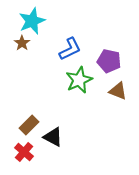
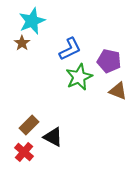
green star: moved 3 px up
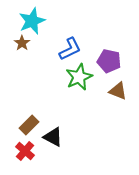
red cross: moved 1 px right, 1 px up
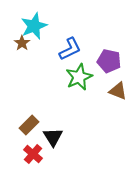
cyan star: moved 2 px right, 5 px down
black triangle: rotated 30 degrees clockwise
red cross: moved 8 px right, 3 px down
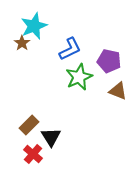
black triangle: moved 2 px left
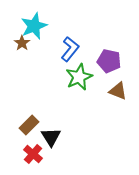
blue L-shape: rotated 25 degrees counterclockwise
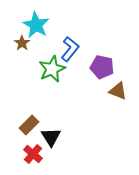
cyan star: moved 2 px right, 1 px up; rotated 20 degrees counterclockwise
purple pentagon: moved 7 px left, 6 px down
green star: moved 27 px left, 8 px up
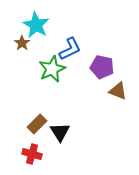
blue L-shape: rotated 25 degrees clockwise
brown rectangle: moved 8 px right, 1 px up
black triangle: moved 9 px right, 5 px up
red cross: moved 1 px left; rotated 24 degrees counterclockwise
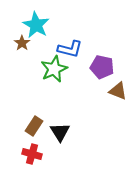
blue L-shape: rotated 40 degrees clockwise
green star: moved 2 px right
brown rectangle: moved 3 px left, 2 px down; rotated 12 degrees counterclockwise
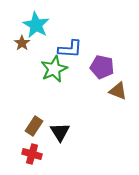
blue L-shape: rotated 10 degrees counterclockwise
